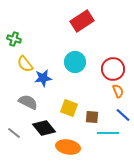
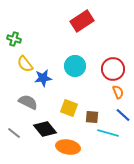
cyan circle: moved 4 px down
orange semicircle: moved 1 px down
black diamond: moved 1 px right, 1 px down
cyan line: rotated 15 degrees clockwise
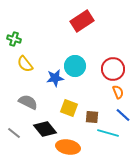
blue star: moved 12 px right
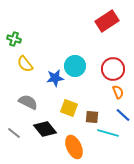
red rectangle: moved 25 px right
orange ellipse: moved 6 px right; rotated 55 degrees clockwise
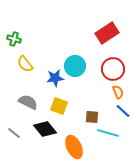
red rectangle: moved 12 px down
yellow square: moved 10 px left, 2 px up
blue line: moved 4 px up
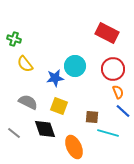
red rectangle: rotated 60 degrees clockwise
black diamond: rotated 20 degrees clockwise
